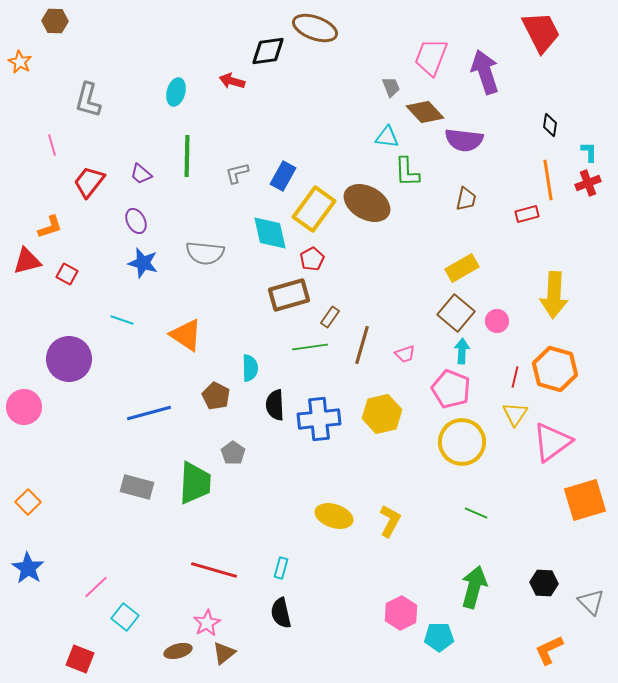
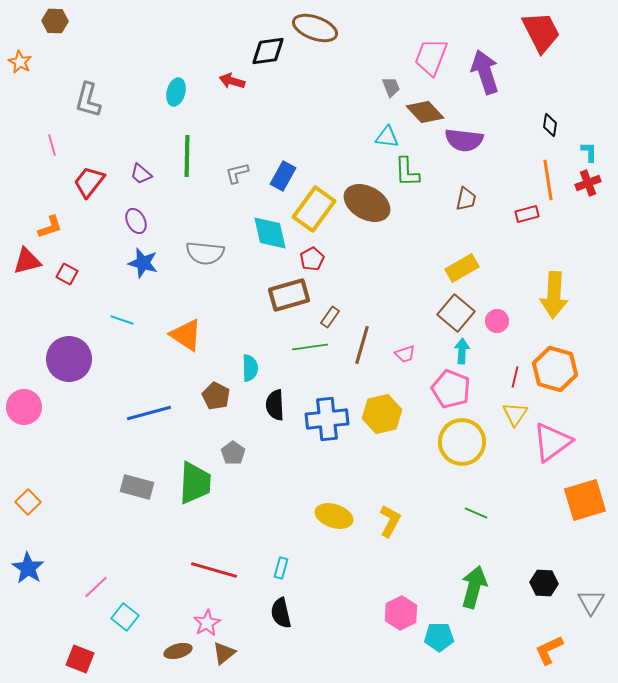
blue cross at (319, 419): moved 8 px right
gray triangle at (591, 602): rotated 16 degrees clockwise
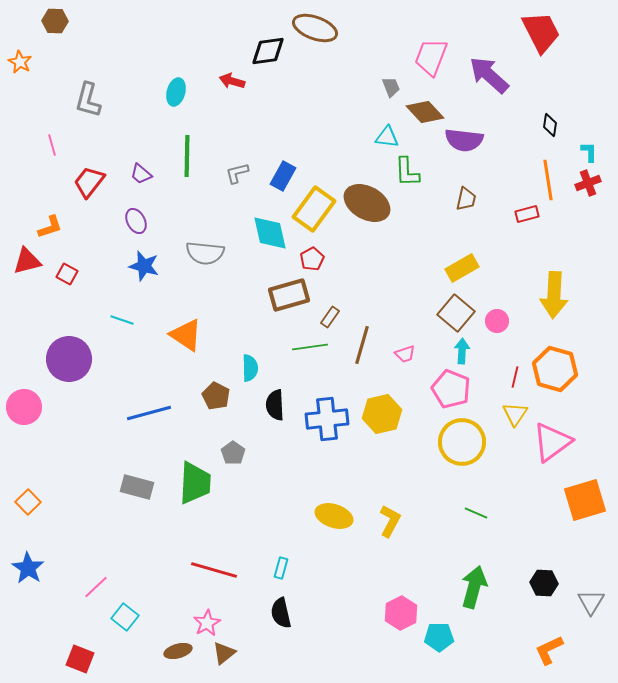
purple arrow at (485, 72): moved 4 px right, 3 px down; rotated 30 degrees counterclockwise
blue star at (143, 263): moved 1 px right, 3 px down
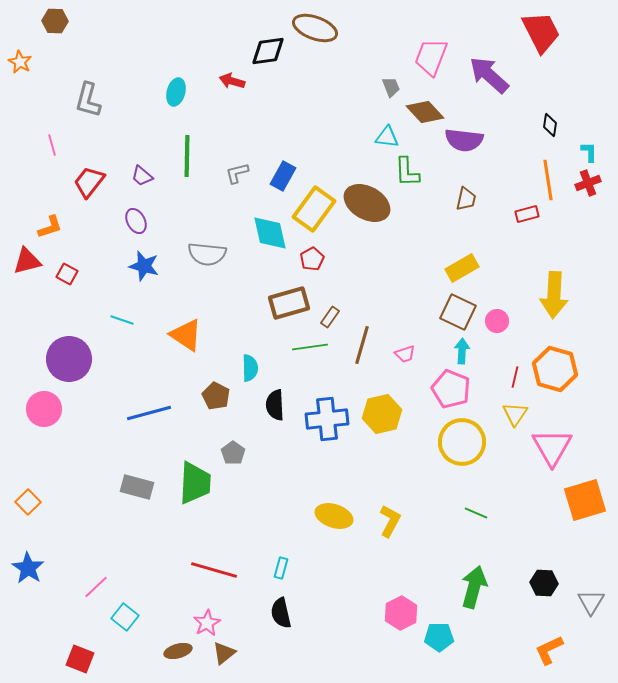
purple trapezoid at (141, 174): moved 1 px right, 2 px down
gray semicircle at (205, 253): moved 2 px right, 1 px down
brown rectangle at (289, 295): moved 8 px down
brown square at (456, 313): moved 2 px right, 1 px up; rotated 15 degrees counterclockwise
pink circle at (24, 407): moved 20 px right, 2 px down
pink triangle at (552, 442): moved 5 px down; rotated 24 degrees counterclockwise
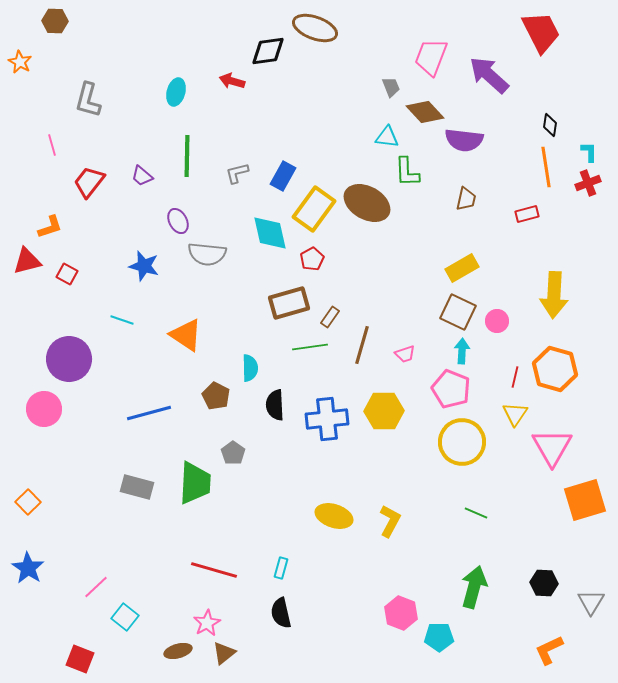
orange line at (548, 180): moved 2 px left, 13 px up
purple ellipse at (136, 221): moved 42 px right
yellow hexagon at (382, 414): moved 2 px right, 3 px up; rotated 12 degrees clockwise
pink hexagon at (401, 613): rotated 12 degrees counterclockwise
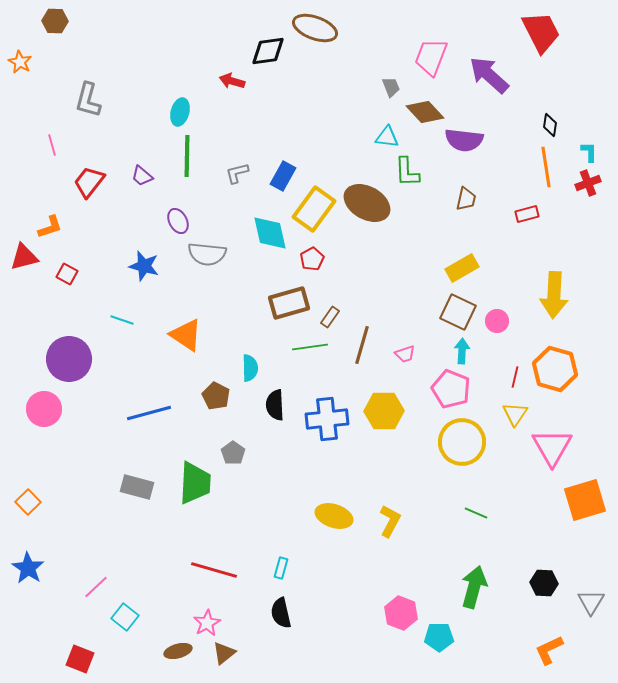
cyan ellipse at (176, 92): moved 4 px right, 20 px down
red triangle at (27, 261): moved 3 px left, 4 px up
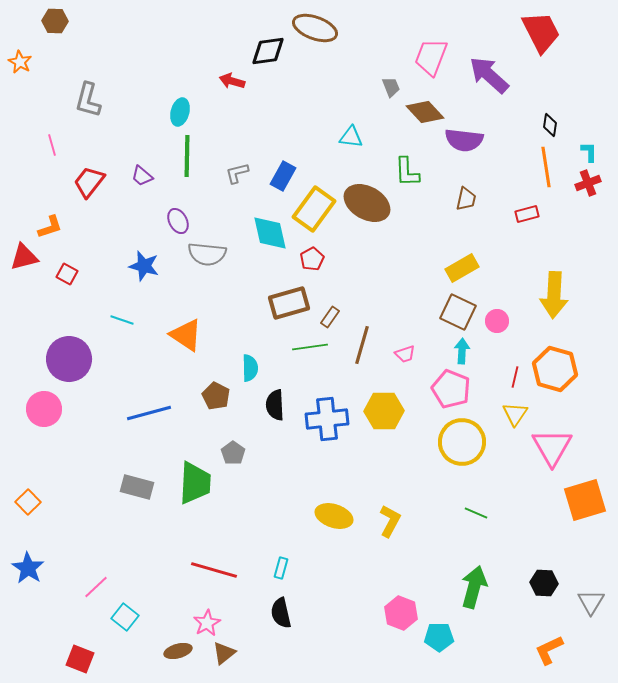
cyan triangle at (387, 137): moved 36 px left
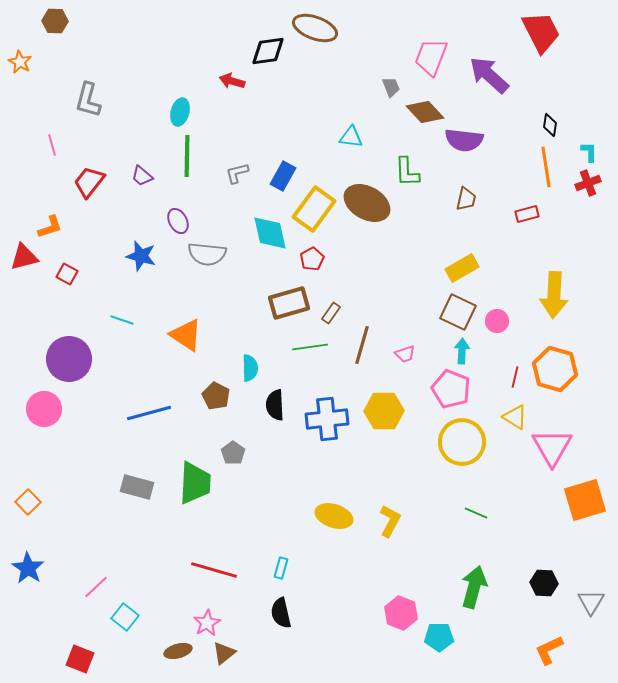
blue star at (144, 266): moved 3 px left, 10 px up
brown rectangle at (330, 317): moved 1 px right, 4 px up
yellow triangle at (515, 414): moved 3 px down; rotated 32 degrees counterclockwise
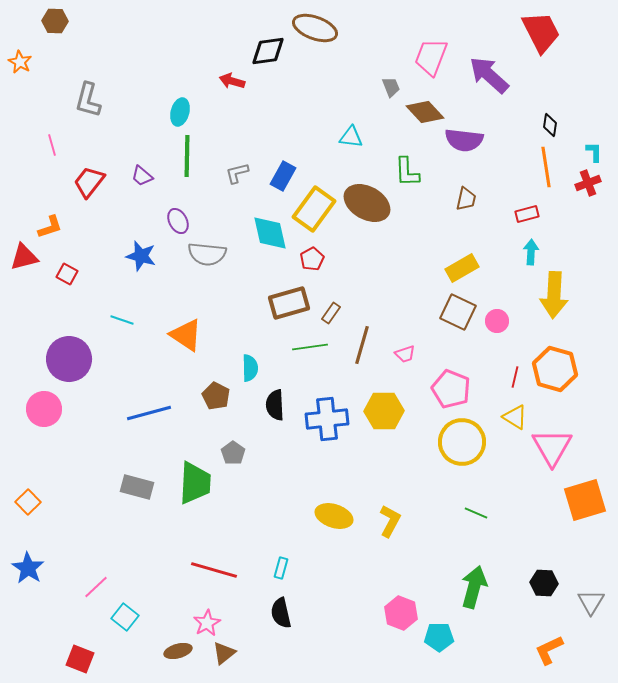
cyan L-shape at (589, 152): moved 5 px right
cyan arrow at (462, 351): moved 69 px right, 99 px up
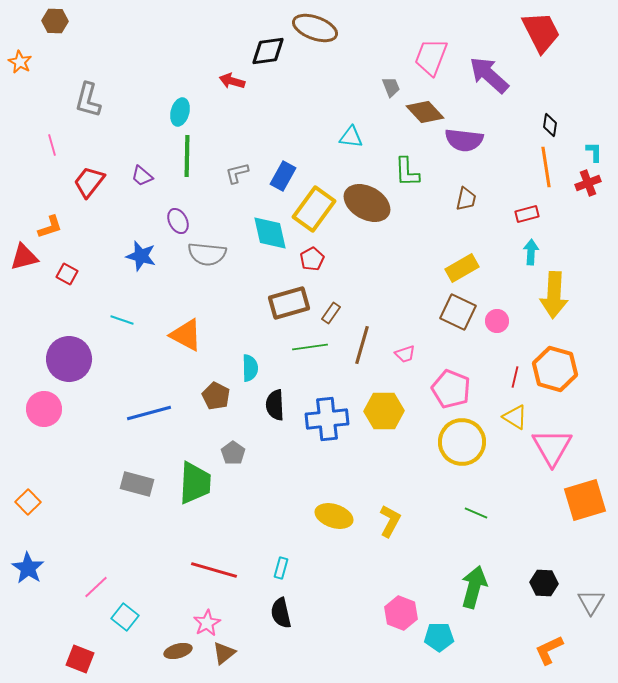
orange triangle at (186, 335): rotated 6 degrees counterclockwise
gray rectangle at (137, 487): moved 3 px up
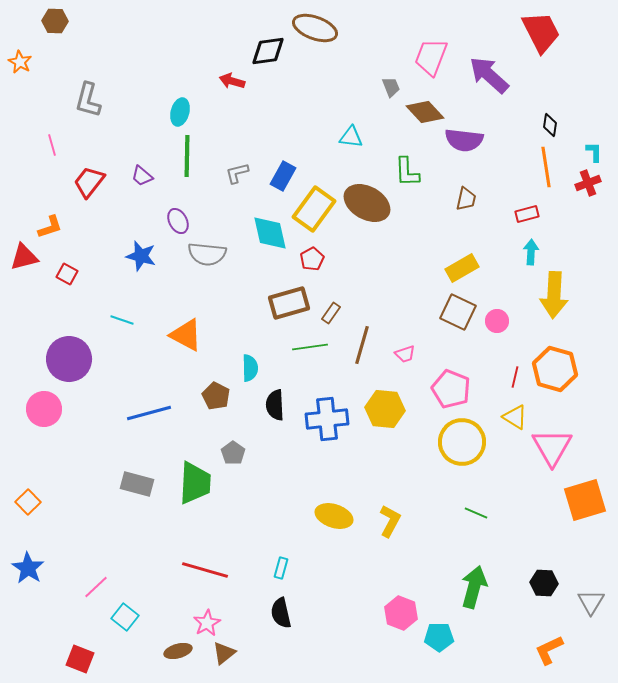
yellow hexagon at (384, 411): moved 1 px right, 2 px up; rotated 6 degrees clockwise
red line at (214, 570): moved 9 px left
